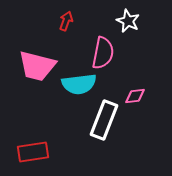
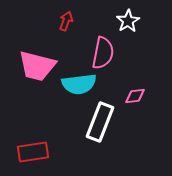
white star: rotated 15 degrees clockwise
white rectangle: moved 4 px left, 2 px down
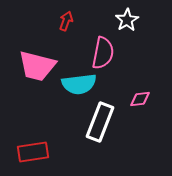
white star: moved 1 px left, 1 px up
pink diamond: moved 5 px right, 3 px down
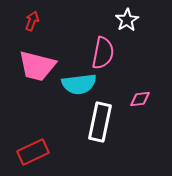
red arrow: moved 34 px left
white rectangle: rotated 9 degrees counterclockwise
red rectangle: rotated 16 degrees counterclockwise
